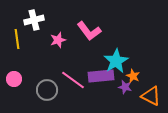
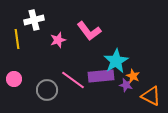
purple star: moved 1 px right, 2 px up
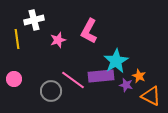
pink L-shape: rotated 65 degrees clockwise
orange star: moved 6 px right
gray circle: moved 4 px right, 1 px down
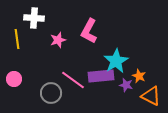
white cross: moved 2 px up; rotated 18 degrees clockwise
gray circle: moved 2 px down
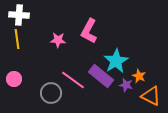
white cross: moved 15 px left, 3 px up
pink star: rotated 21 degrees clockwise
purple rectangle: rotated 45 degrees clockwise
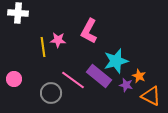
white cross: moved 1 px left, 2 px up
yellow line: moved 26 px right, 8 px down
cyan star: rotated 15 degrees clockwise
purple rectangle: moved 2 px left
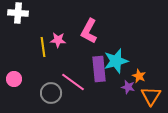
purple rectangle: moved 7 px up; rotated 45 degrees clockwise
pink line: moved 2 px down
purple star: moved 2 px right, 2 px down
orange triangle: rotated 35 degrees clockwise
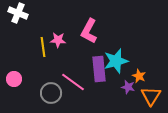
white cross: rotated 18 degrees clockwise
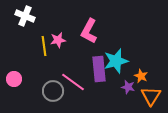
white cross: moved 7 px right, 3 px down
pink star: rotated 14 degrees counterclockwise
yellow line: moved 1 px right, 1 px up
orange star: moved 2 px right
gray circle: moved 2 px right, 2 px up
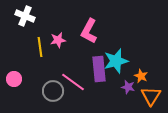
yellow line: moved 4 px left, 1 px down
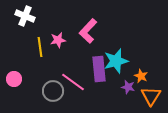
pink L-shape: moved 1 px left; rotated 15 degrees clockwise
